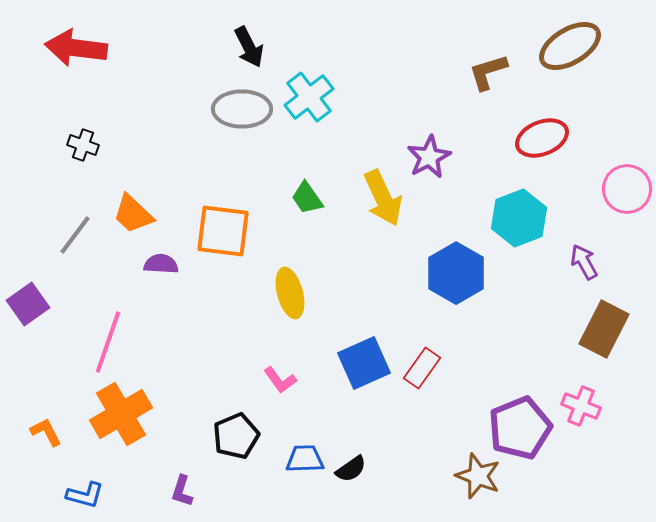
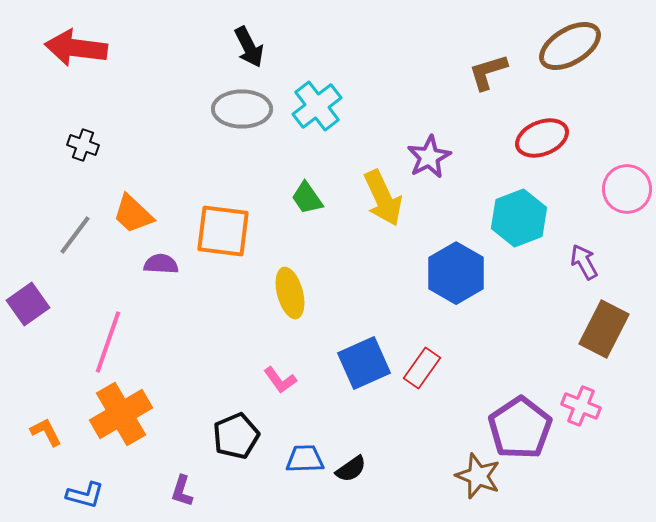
cyan cross: moved 8 px right, 9 px down
purple pentagon: rotated 12 degrees counterclockwise
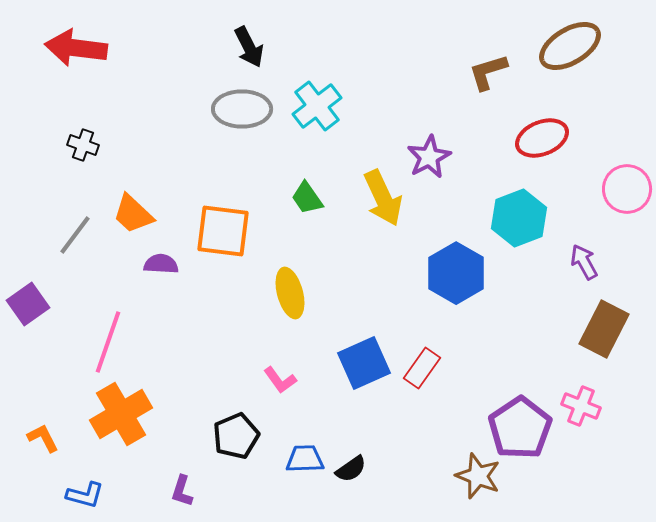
orange L-shape: moved 3 px left, 6 px down
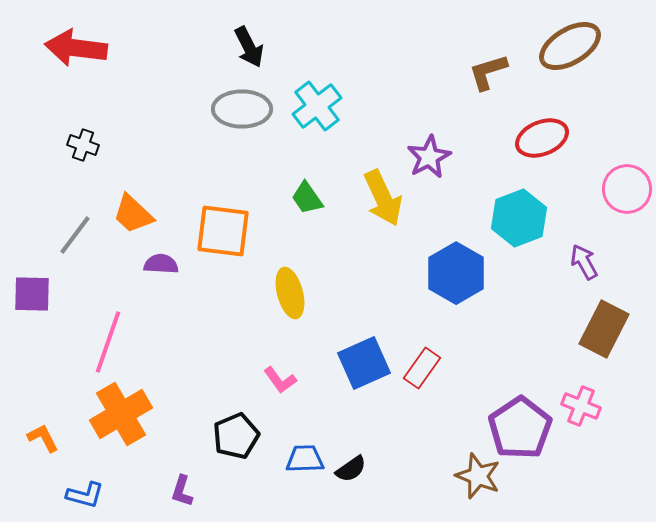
purple square: moved 4 px right, 10 px up; rotated 36 degrees clockwise
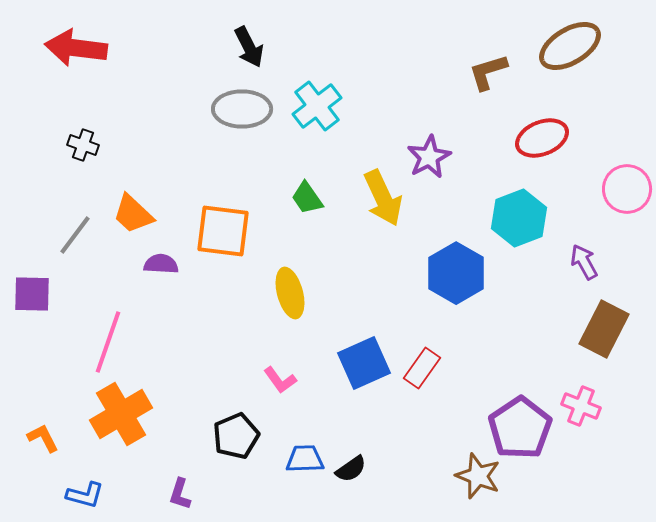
purple L-shape: moved 2 px left, 3 px down
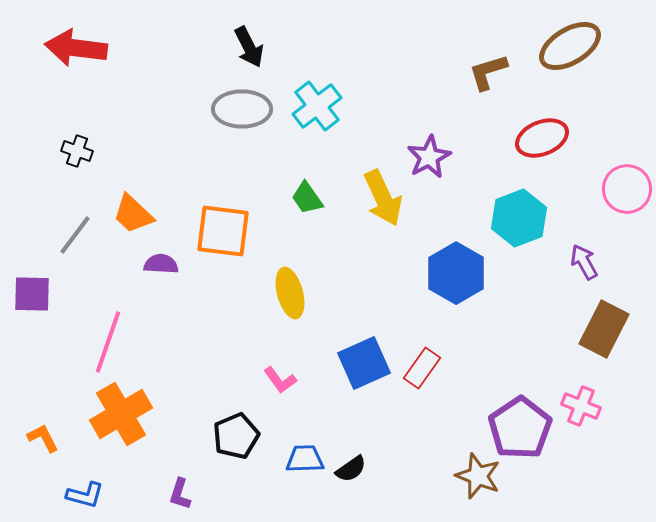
black cross: moved 6 px left, 6 px down
